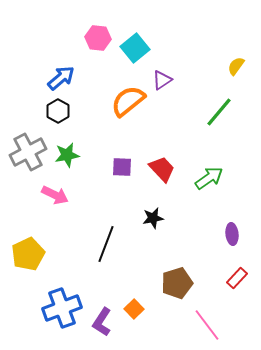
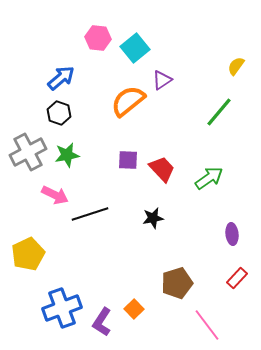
black hexagon: moved 1 px right, 2 px down; rotated 10 degrees counterclockwise
purple square: moved 6 px right, 7 px up
black line: moved 16 px left, 30 px up; rotated 51 degrees clockwise
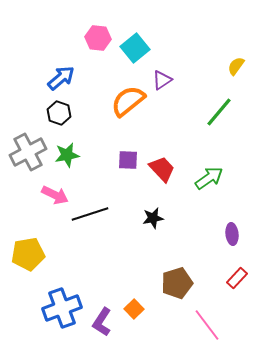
yellow pentagon: rotated 16 degrees clockwise
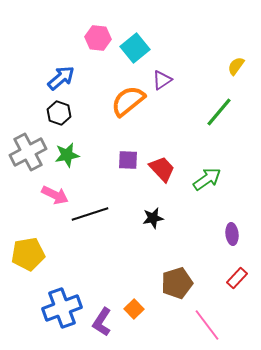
green arrow: moved 2 px left, 1 px down
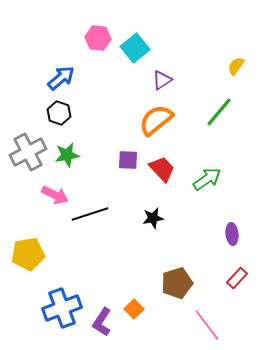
orange semicircle: moved 28 px right, 19 px down
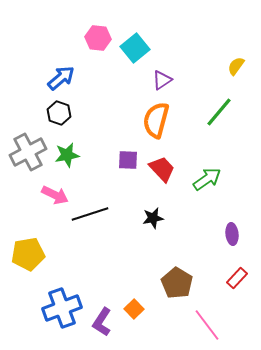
orange semicircle: rotated 36 degrees counterclockwise
brown pentagon: rotated 24 degrees counterclockwise
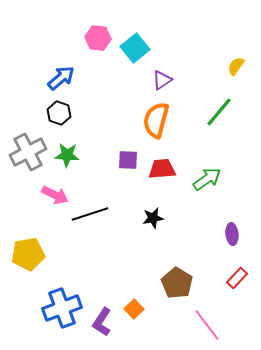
green star: rotated 15 degrees clockwise
red trapezoid: rotated 52 degrees counterclockwise
